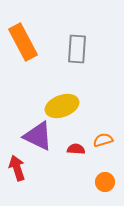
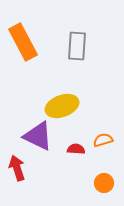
gray rectangle: moved 3 px up
orange circle: moved 1 px left, 1 px down
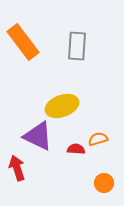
orange rectangle: rotated 9 degrees counterclockwise
orange semicircle: moved 5 px left, 1 px up
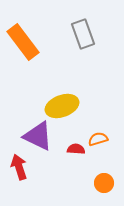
gray rectangle: moved 6 px right, 12 px up; rotated 24 degrees counterclockwise
red arrow: moved 2 px right, 1 px up
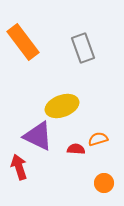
gray rectangle: moved 14 px down
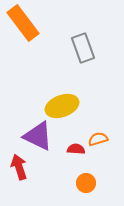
orange rectangle: moved 19 px up
orange circle: moved 18 px left
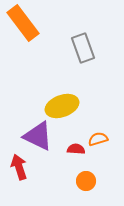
orange circle: moved 2 px up
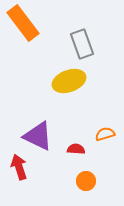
gray rectangle: moved 1 px left, 4 px up
yellow ellipse: moved 7 px right, 25 px up
orange semicircle: moved 7 px right, 5 px up
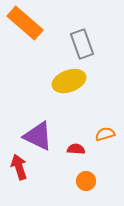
orange rectangle: moved 2 px right; rotated 12 degrees counterclockwise
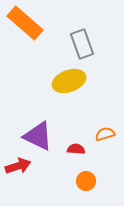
red arrow: moved 1 px left, 1 px up; rotated 90 degrees clockwise
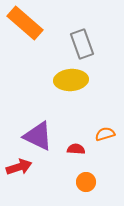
yellow ellipse: moved 2 px right, 1 px up; rotated 16 degrees clockwise
red arrow: moved 1 px right, 1 px down
orange circle: moved 1 px down
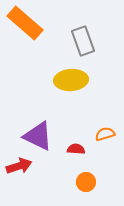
gray rectangle: moved 1 px right, 3 px up
red arrow: moved 1 px up
